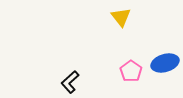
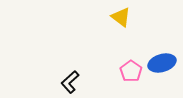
yellow triangle: rotated 15 degrees counterclockwise
blue ellipse: moved 3 px left
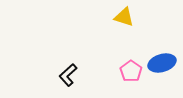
yellow triangle: moved 3 px right; rotated 20 degrees counterclockwise
black L-shape: moved 2 px left, 7 px up
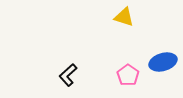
blue ellipse: moved 1 px right, 1 px up
pink pentagon: moved 3 px left, 4 px down
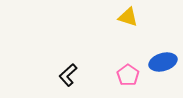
yellow triangle: moved 4 px right
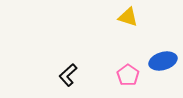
blue ellipse: moved 1 px up
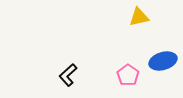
yellow triangle: moved 11 px right; rotated 30 degrees counterclockwise
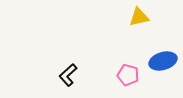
pink pentagon: rotated 20 degrees counterclockwise
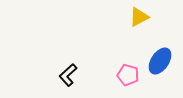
yellow triangle: rotated 15 degrees counterclockwise
blue ellipse: moved 3 px left; rotated 40 degrees counterclockwise
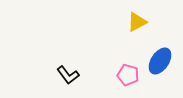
yellow triangle: moved 2 px left, 5 px down
black L-shape: rotated 85 degrees counterclockwise
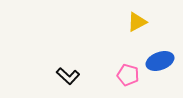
blue ellipse: rotated 36 degrees clockwise
black L-shape: moved 1 px down; rotated 10 degrees counterclockwise
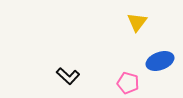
yellow triangle: rotated 25 degrees counterclockwise
pink pentagon: moved 8 px down
